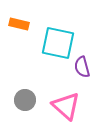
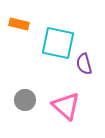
purple semicircle: moved 2 px right, 3 px up
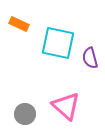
orange rectangle: rotated 12 degrees clockwise
purple semicircle: moved 6 px right, 6 px up
gray circle: moved 14 px down
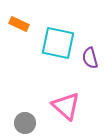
gray circle: moved 9 px down
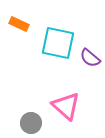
purple semicircle: rotated 35 degrees counterclockwise
gray circle: moved 6 px right
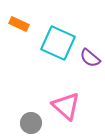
cyan square: rotated 12 degrees clockwise
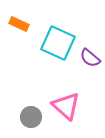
gray circle: moved 6 px up
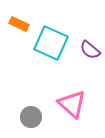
cyan square: moved 7 px left
purple semicircle: moved 8 px up
pink triangle: moved 6 px right, 2 px up
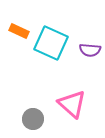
orange rectangle: moved 7 px down
purple semicircle: rotated 35 degrees counterclockwise
gray circle: moved 2 px right, 2 px down
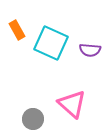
orange rectangle: moved 2 px left, 1 px up; rotated 36 degrees clockwise
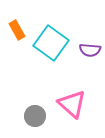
cyan square: rotated 12 degrees clockwise
gray circle: moved 2 px right, 3 px up
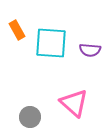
cyan square: rotated 32 degrees counterclockwise
pink triangle: moved 2 px right, 1 px up
gray circle: moved 5 px left, 1 px down
